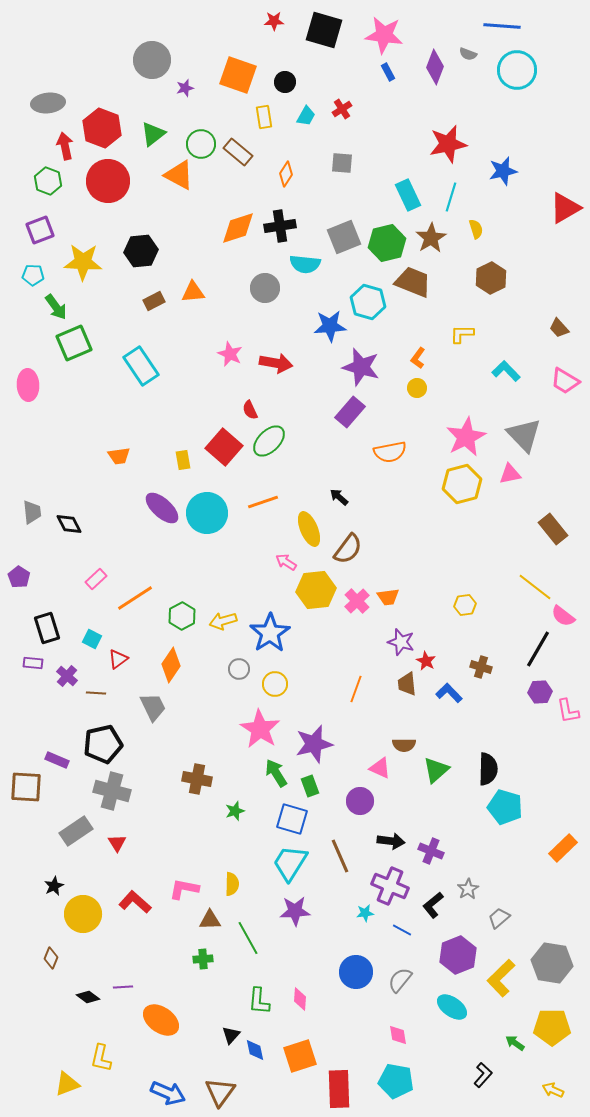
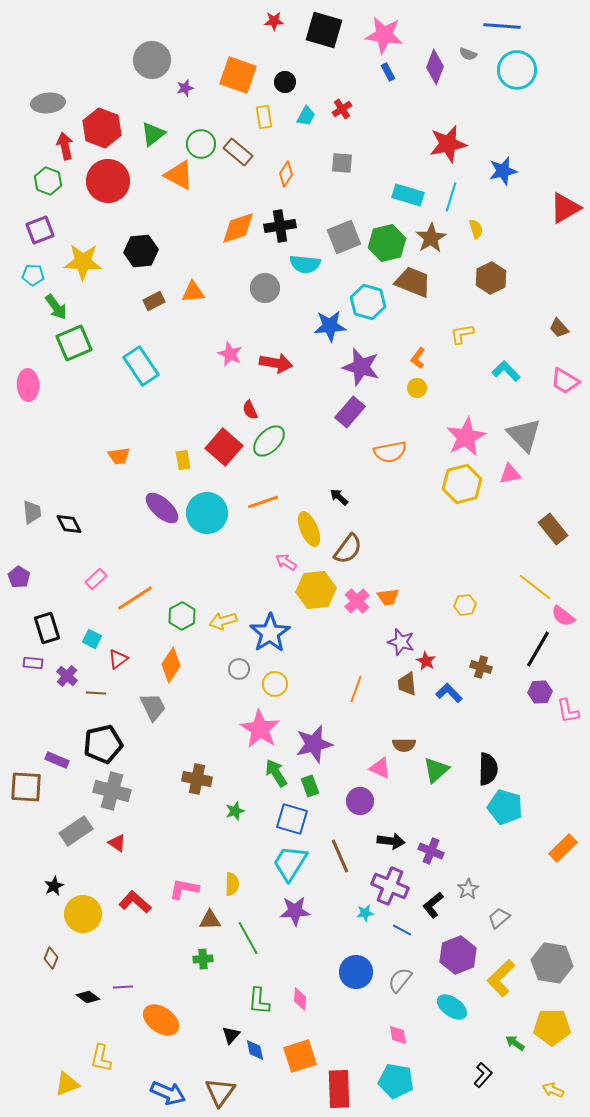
cyan rectangle at (408, 195): rotated 48 degrees counterclockwise
yellow L-shape at (462, 334): rotated 10 degrees counterclockwise
red triangle at (117, 843): rotated 24 degrees counterclockwise
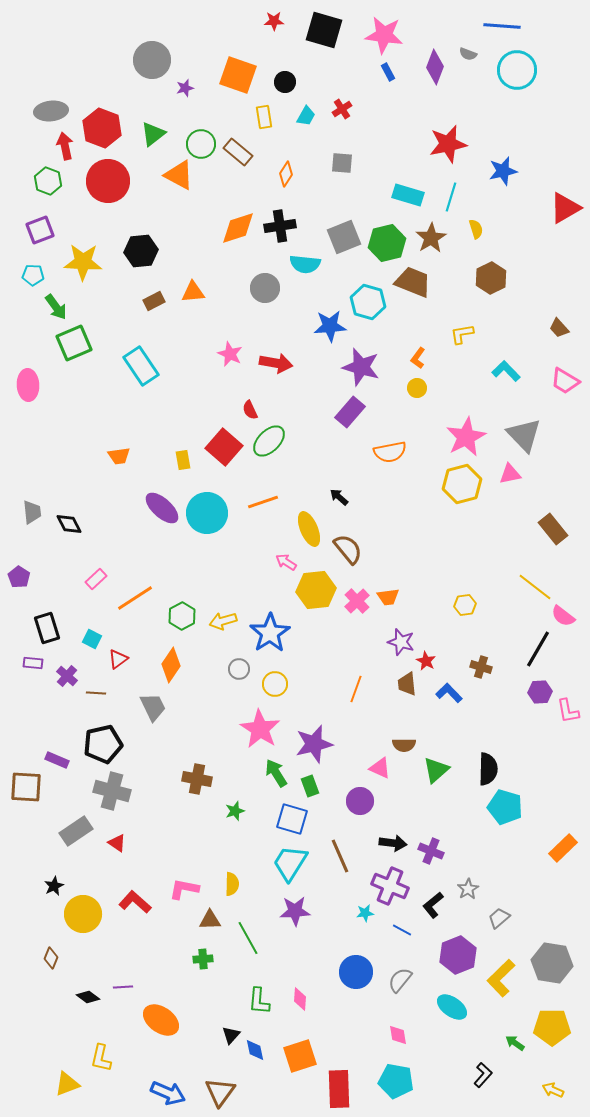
gray ellipse at (48, 103): moved 3 px right, 8 px down
brown semicircle at (348, 549): rotated 76 degrees counterclockwise
black arrow at (391, 841): moved 2 px right, 2 px down
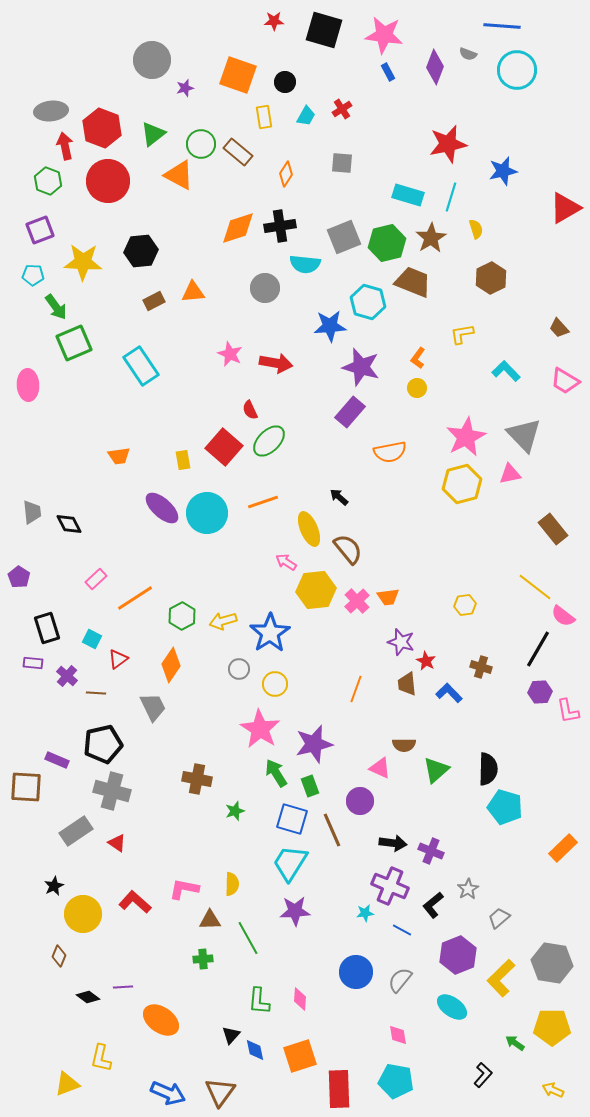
brown line at (340, 856): moved 8 px left, 26 px up
brown diamond at (51, 958): moved 8 px right, 2 px up
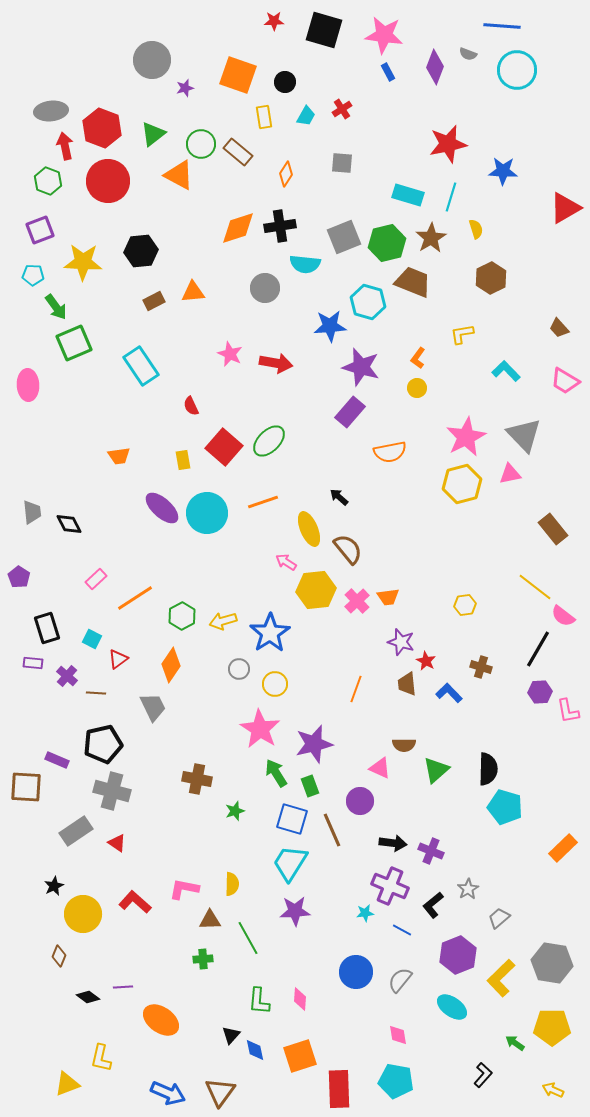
blue star at (503, 171): rotated 16 degrees clockwise
red semicircle at (250, 410): moved 59 px left, 4 px up
